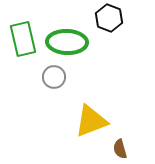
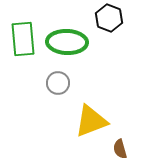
green rectangle: rotated 8 degrees clockwise
gray circle: moved 4 px right, 6 px down
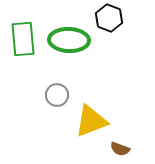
green ellipse: moved 2 px right, 2 px up
gray circle: moved 1 px left, 12 px down
brown semicircle: rotated 54 degrees counterclockwise
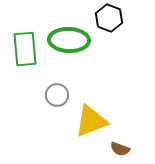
green rectangle: moved 2 px right, 10 px down
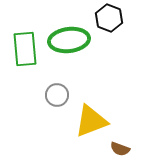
green ellipse: rotated 9 degrees counterclockwise
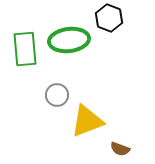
yellow triangle: moved 4 px left
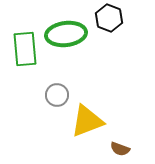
green ellipse: moved 3 px left, 6 px up
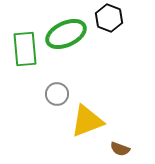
green ellipse: rotated 18 degrees counterclockwise
gray circle: moved 1 px up
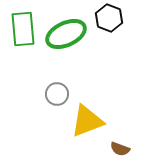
green rectangle: moved 2 px left, 20 px up
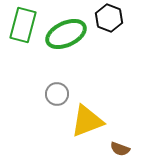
green rectangle: moved 4 px up; rotated 20 degrees clockwise
